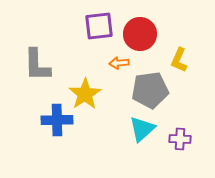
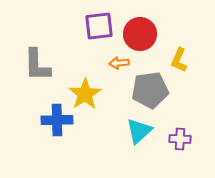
cyan triangle: moved 3 px left, 2 px down
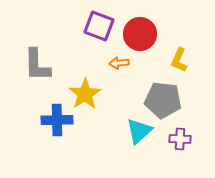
purple square: rotated 28 degrees clockwise
gray pentagon: moved 13 px right, 10 px down; rotated 15 degrees clockwise
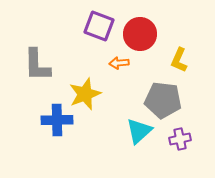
yellow star: rotated 12 degrees clockwise
purple cross: rotated 15 degrees counterclockwise
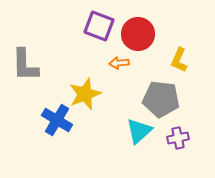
red circle: moved 2 px left
gray L-shape: moved 12 px left
gray pentagon: moved 2 px left, 1 px up
blue cross: rotated 32 degrees clockwise
purple cross: moved 2 px left, 1 px up
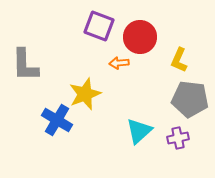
red circle: moved 2 px right, 3 px down
gray pentagon: moved 29 px right
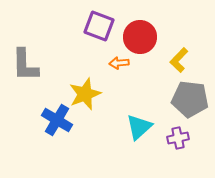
yellow L-shape: rotated 20 degrees clockwise
cyan triangle: moved 4 px up
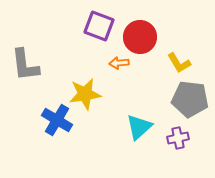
yellow L-shape: moved 3 px down; rotated 75 degrees counterclockwise
gray L-shape: rotated 6 degrees counterclockwise
yellow star: rotated 12 degrees clockwise
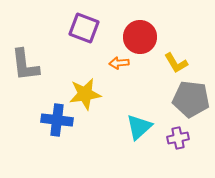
purple square: moved 15 px left, 2 px down
yellow L-shape: moved 3 px left
gray pentagon: moved 1 px right
blue cross: rotated 24 degrees counterclockwise
